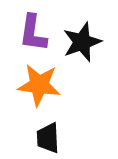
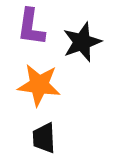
purple L-shape: moved 2 px left, 6 px up
black trapezoid: moved 4 px left
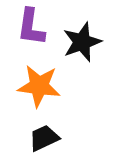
orange star: moved 1 px down
black trapezoid: rotated 68 degrees clockwise
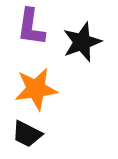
orange star: moved 3 px left, 3 px down; rotated 15 degrees counterclockwise
black trapezoid: moved 17 px left, 4 px up; rotated 128 degrees counterclockwise
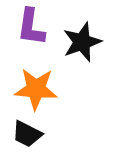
orange star: rotated 12 degrees clockwise
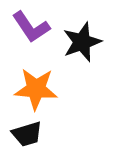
purple L-shape: rotated 42 degrees counterclockwise
black trapezoid: rotated 44 degrees counterclockwise
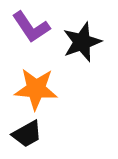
black trapezoid: rotated 12 degrees counterclockwise
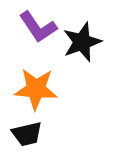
purple L-shape: moved 7 px right
black trapezoid: rotated 16 degrees clockwise
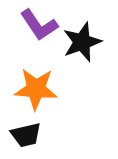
purple L-shape: moved 1 px right, 2 px up
black trapezoid: moved 1 px left, 1 px down
